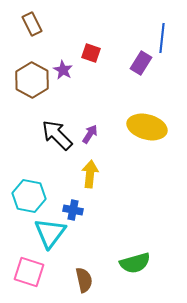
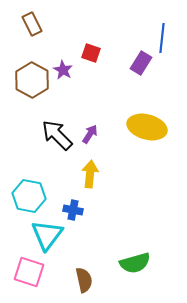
cyan triangle: moved 3 px left, 2 px down
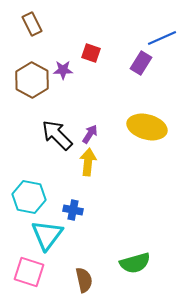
blue line: rotated 60 degrees clockwise
purple star: rotated 30 degrees counterclockwise
yellow arrow: moved 2 px left, 12 px up
cyan hexagon: moved 1 px down
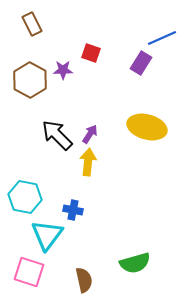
brown hexagon: moved 2 px left
cyan hexagon: moved 4 px left
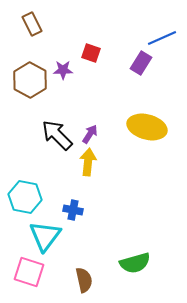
cyan triangle: moved 2 px left, 1 px down
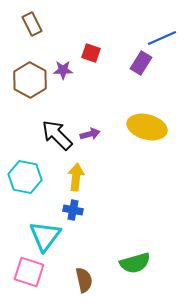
purple arrow: rotated 42 degrees clockwise
yellow arrow: moved 12 px left, 15 px down
cyan hexagon: moved 20 px up
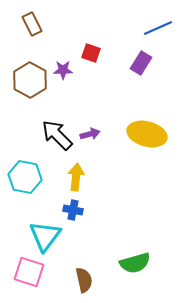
blue line: moved 4 px left, 10 px up
yellow ellipse: moved 7 px down
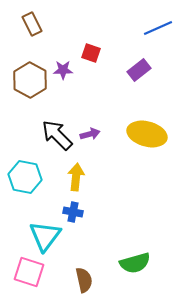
purple rectangle: moved 2 px left, 7 px down; rotated 20 degrees clockwise
blue cross: moved 2 px down
